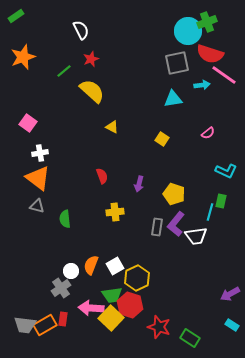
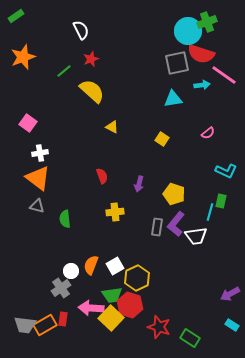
red semicircle at (210, 54): moved 9 px left
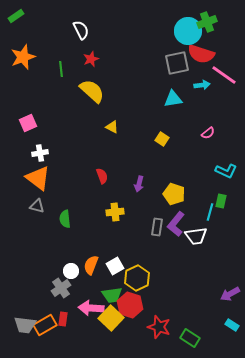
green line at (64, 71): moved 3 px left, 2 px up; rotated 56 degrees counterclockwise
pink square at (28, 123): rotated 30 degrees clockwise
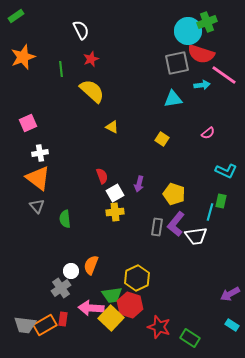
gray triangle at (37, 206): rotated 35 degrees clockwise
white square at (115, 266): moved 73 px up
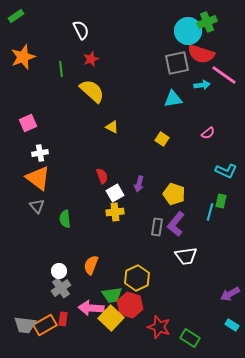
white trapezoid at (196, 236): moved 10 px left, 20 px down
white circle at (71, 271): moved 12 px left
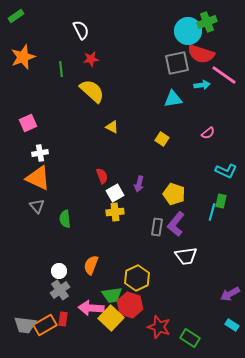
red star at (91, 59): rotated 14 degrees clockwise
orange triangle at (38, 178): rotated 12 degrees counterclockwise
cyan line at (210, 212): moved 2 px right
gray cross at (61, 288): moved 1 px left, 2 px down
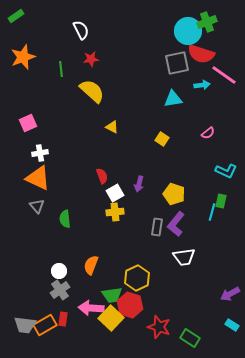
white trapezoid at (186, 256): moved 2 px left, 1 px down
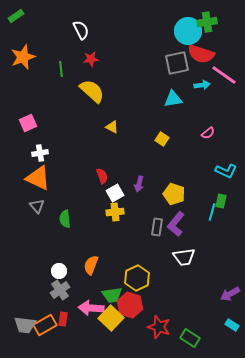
green cross at (207, 22): rotated 12 degrees clockwise
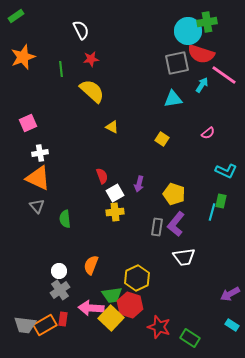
cyan arrow at (202, 85): rotated 49 degrees counterclockwise
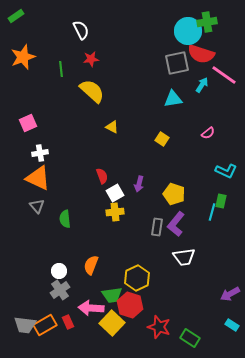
yellow square at (111, 318): moved 1 px right, 5 px down
red rectangle at (63, 319): moved 5 px right, 3 px down; rotated 32 degrees counterclockwise
